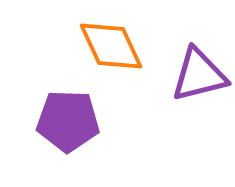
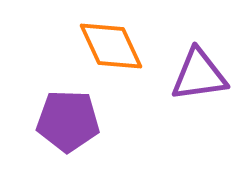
purple triangle: rotated 6 degrees clockwise
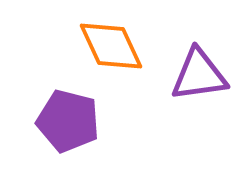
purple pentagon: rotated 12 degrees clockwise
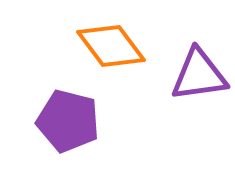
orange diamond: rotated 12 degrees counterclockwise
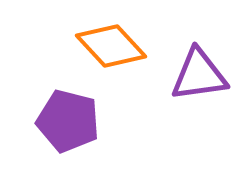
orange diamond: rotated 6 degrees counterclockwise
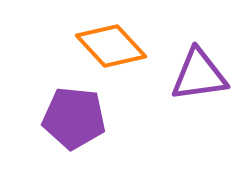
purple pentagon: moved 6 px right, 3 px up; rotated 8 degrees counterclockwise
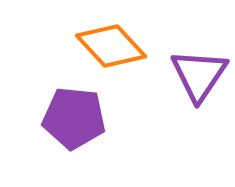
purple triangle: rotated 48 degrees counterclockwise
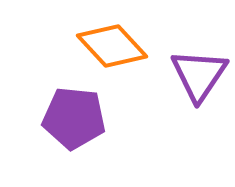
orange diamond: moved 1 px right
